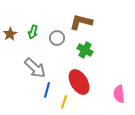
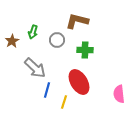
brown L-shape: moved 4 px left, 1 px up
brown star: moved 2 px right, 7 px down
gray circle: moved 2 px down
green cross: rotated 28 degrees counterclockwise
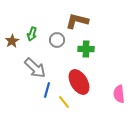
green arrow: moved 1 px left, 2 px down
green cross: moved 1 px right, 1 px up
yellow line: rotated 56 degrees counterclockwise
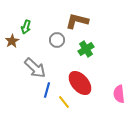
green arrow: moved 6 px left, 7 px up
green cross: rotated 35 degrees counterclockwise
red ellipse: moved 1 px right, 1 px down; rotated 10 degrees counterclockwise
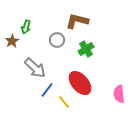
blue line: rotated 21 degrees clockwise
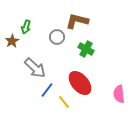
gray circle: moved 3 px up
green cross: rotated 28 degrees counterclockwise
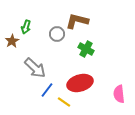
gray circle: moved 3 px up
red ellipse: rotated 65 degrees counterclockwise
yellow line: rotated 16 degrees counterclockwise
